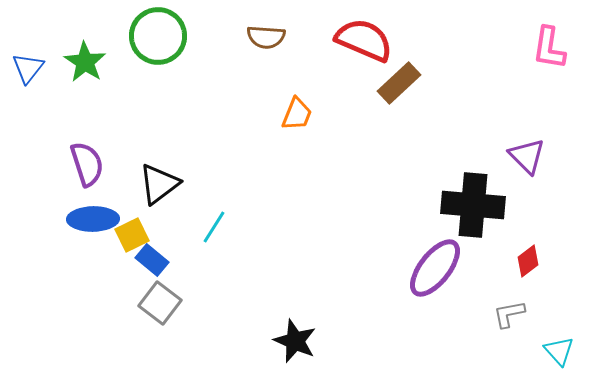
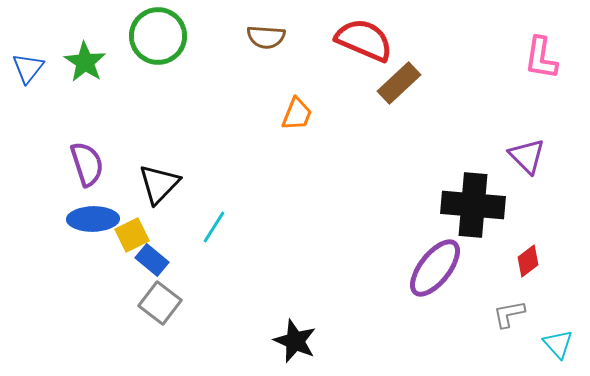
pink L-shape: moved 8 px left, 10 px down
black triangle: rotated 9 degrees counterclockwise
cyan triangle: moved 1 px left, 7 px up
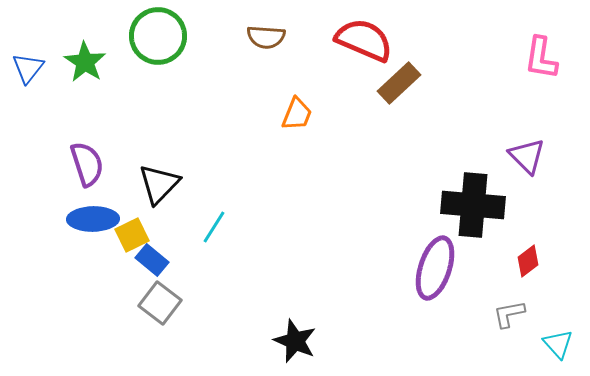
purple ellipse: rotated 20 degrees counterclockwise
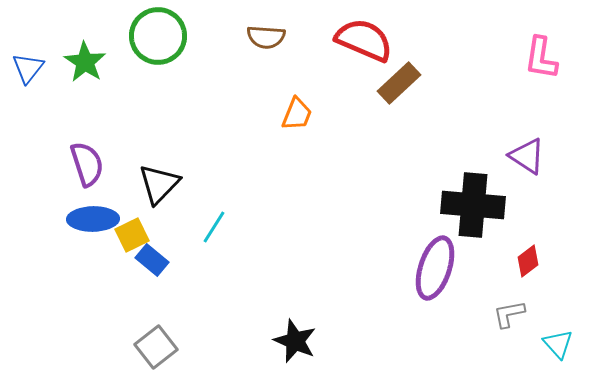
purple triangle: rotated 12 degrees counterclockwise
gray square: moved 4 px left, 44 px down; rotated 15 degrees clockwise
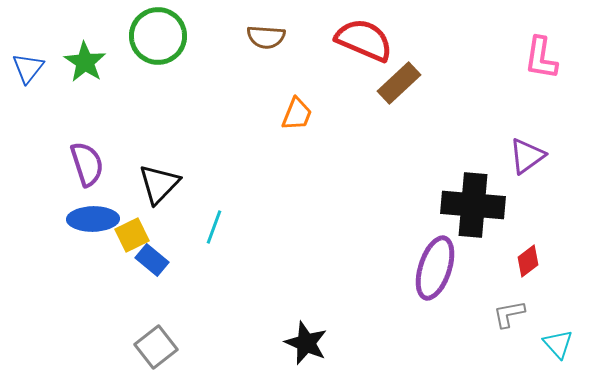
purple triangle: rotated 51 degrees clockwise
cyan line: rotated 12 degrees counterclockwise
black star: moved 11 px right, 2 px down
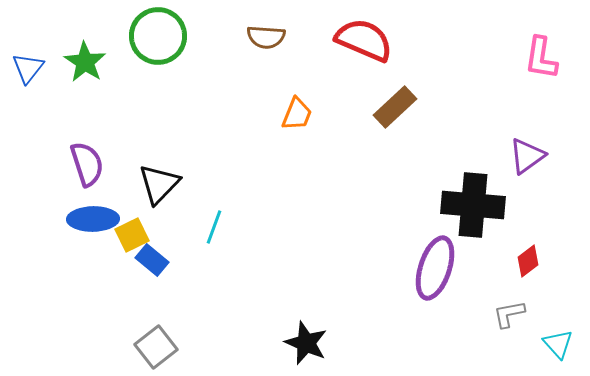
brown rectangle: moved 4 px left, 24 px down
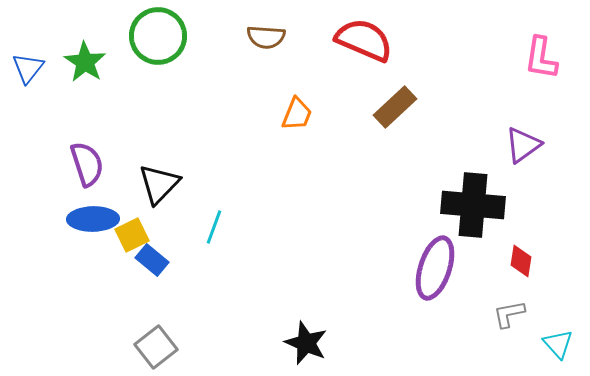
purple triangle: moved 4 px left, 11 px up
red diamond: moved 7 px left; rotated 44 degrees counterclockwise
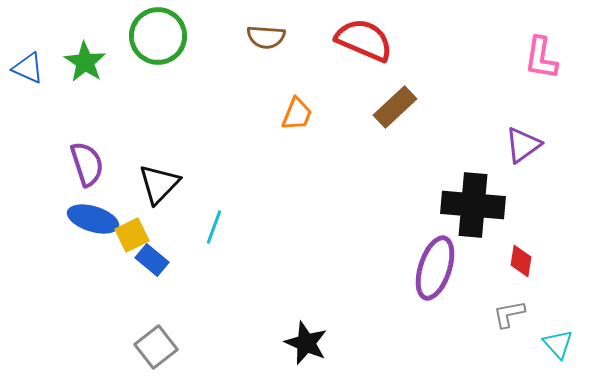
blue triangle: rotated 44 degrees counterclockwise
blue ellipse: rotated 18 degrees clockwise
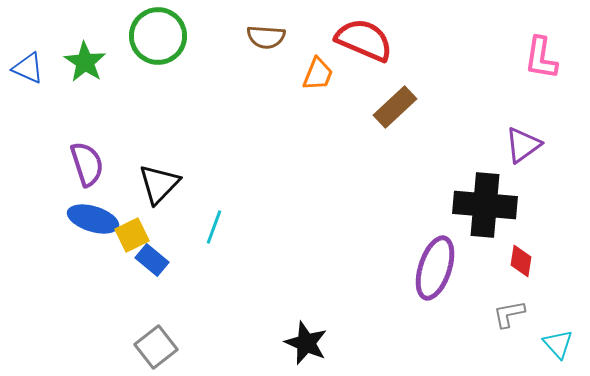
orange trapezoid: moved 21 px right, 40 px up
black cross: moved 12 px right
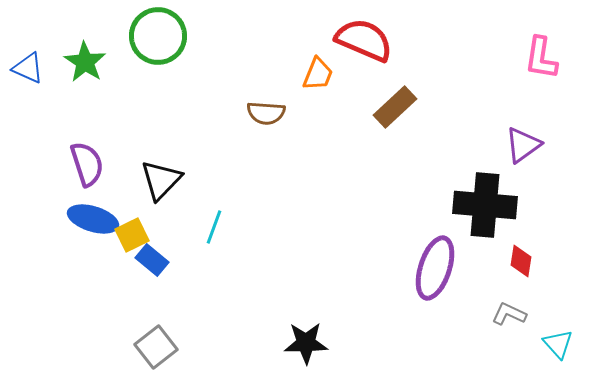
brown semicircle: moved 76 px down
black triangle: moved 2 px right, 4 px up
gray L-shape: rotated 36 degrees clockwise
black star: rotated 24 degrees counterclockwise
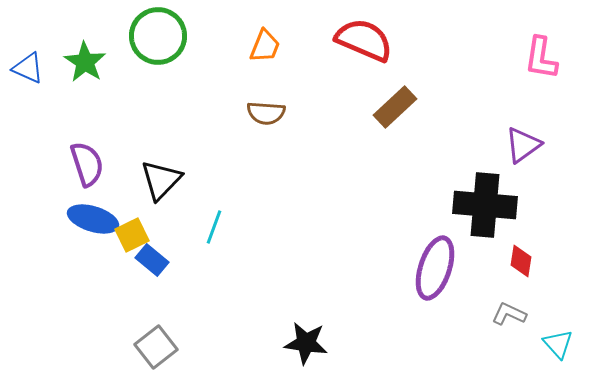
orange trapezoid: moved 53 px left, 28 px up
black star: rotated 9 degrees clockwise
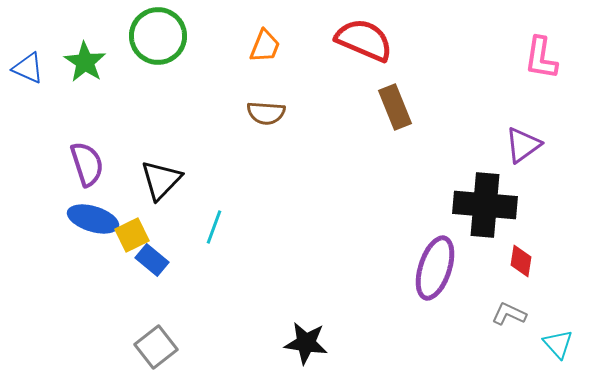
brown rectangle: rotated 69 degrees counterclockwise
